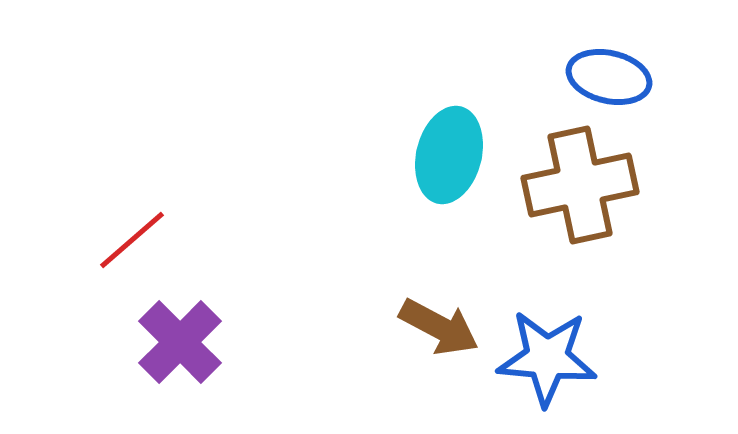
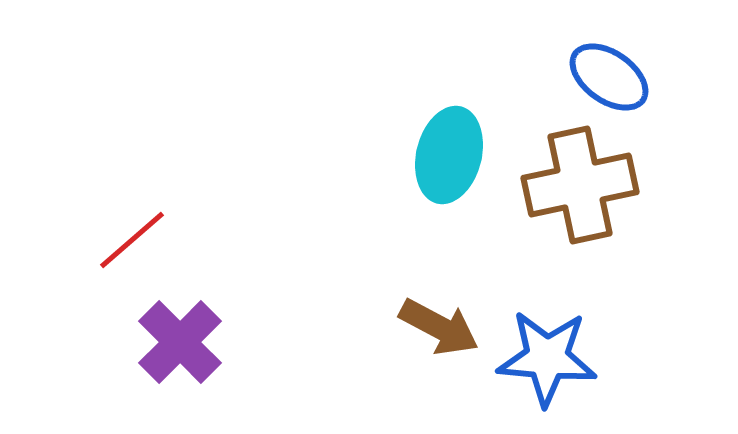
blue ellipse: rotated 22 degrees clockwise
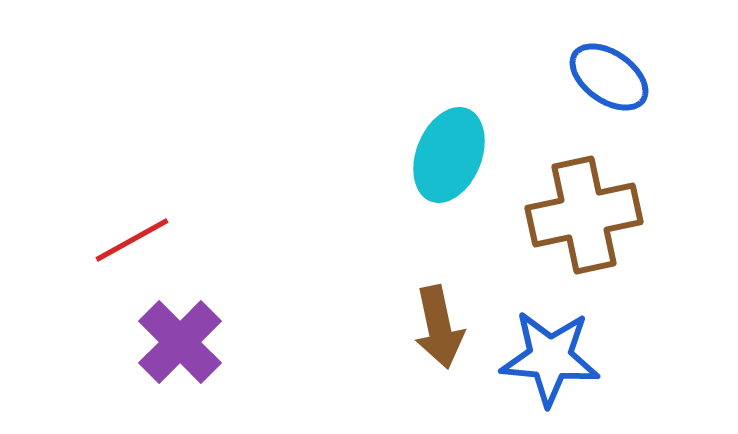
cyan ellipse: rotated 8 degrees clockwise
brown cross: moved 4 px right, 30 px down
red line: rotated 12 degrees clockwise
brown arrow: rotated 50 degrees clockwise
blue star: moved 3 px right
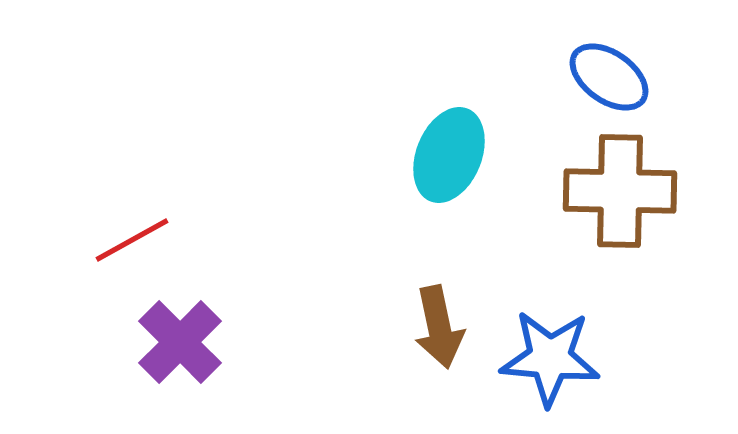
brown cross: moved 36 px right, 24 px up; rotated 13 degrees clockwise
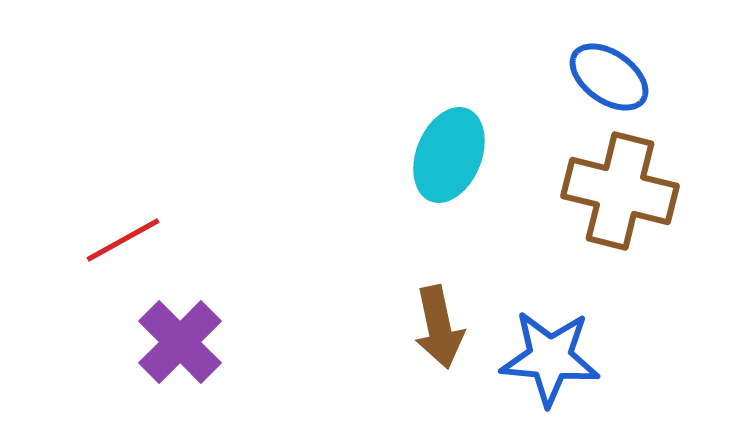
brown cross: rotated 13 degrees clockwise
red line: moved 9 px left
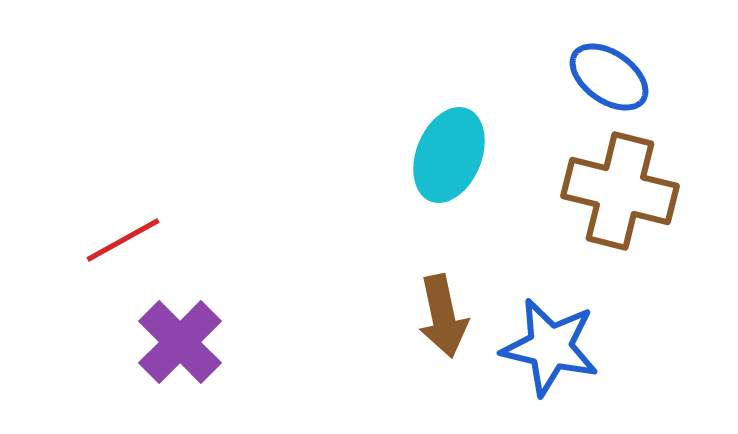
brown arrow: moved 4 px right, 11 px up
blue star: moved 11 px up; rotated 8 degrees clockwise
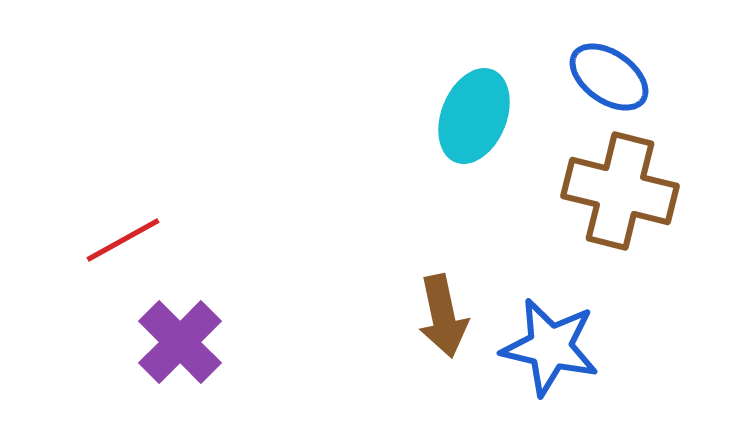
cyan ellipse: moved 25 px right, 39 px up
